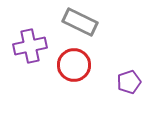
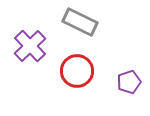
purple cross: rotated 32 degrees counterclockwise
red circle: moved 3 px right, 6 px down
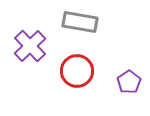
gray rectangle: rotated 16 degrees counterclockwise
purple pentagon: rotated 15 degrees counterclockwise
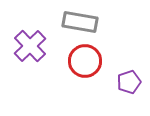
red circle: moved 8 px right, 10 px up
purple pentagon: rotated 15 degrees clockwise
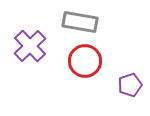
purple pentagon: moved 1 px right, 3 px down
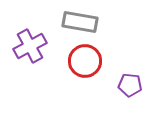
purple cross: rotated 16 degrees clockwise
purple pentagon: rotated 25 degrees clockwise
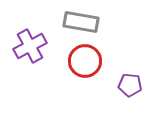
gray rectangle: moved 1 px right
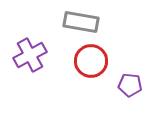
purple cross: moved 9 px down
red circle: moved 6 px right
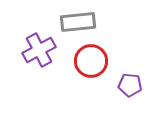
gray rectangle: moved 3 px left; rotated 16 degrees counterclockwise
purple cross: moved 9 px right, 5 px up
